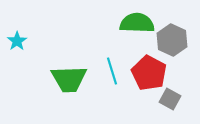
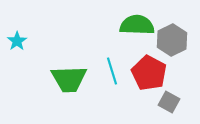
green semicircle: moved 2 px down
gray hexagon: rotated 8 degrees clockwise
gray square: moved 1 px left, 3 px down
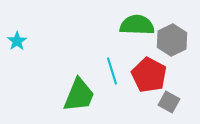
red pentagon: moved 2 px down
green trapezoid: moved 10 px right, 16 px down; rotated 66 degrees counterclockwise
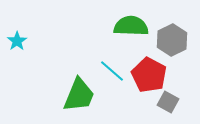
green semicircle: moved 6 px left, 1 px down
cyan line: rotated 32 degrees counterclockwise
gray square: moved 1 px left
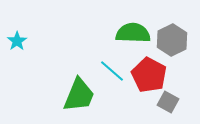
green semicircle: moved 2 px right, 7 px down
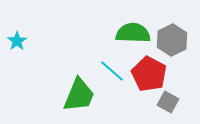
red pentagon: moved 1 px up
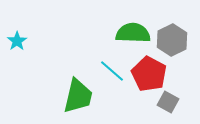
green trapezoid: moved 1 px left, 1 px down; rotated 9 degrees counterclockwise
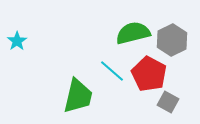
green semicircle: rotated 16 degrees counterclockwise
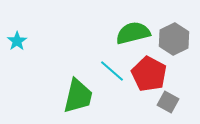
gray hexagon: moved 2 px right, 1 px up
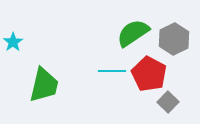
green semicircle: rotated 20 degrees counterclockwise
cyan star: moved 4 px left, 1 px down
cyan line: rotated 40 degrees counterclockwise
green trapezoid: moved 34 px left, 11 px up
gray square: rotated 15 degrees clockwise
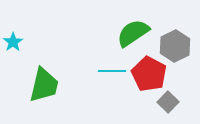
gray hexagon: moved 1 px right, 7 px down
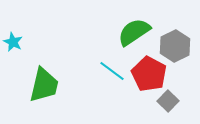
green semicircle: moved 1 px right, 1 px up
cyan star: rotated 12 degrees counterclockwise
cyan line: rotated 36 degrees clockwise
gray square: moved 1 px up
